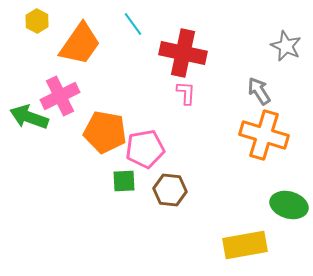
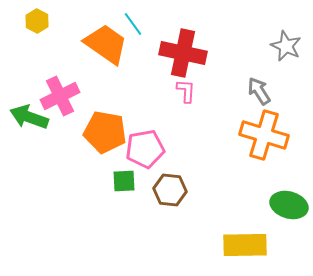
orange trapezoid: moved 26 px right; rotated 90 degrees counterclockwise
pink L-shape: moved 2 px up
yellow rectangle: rotated 9 degrees clockwise
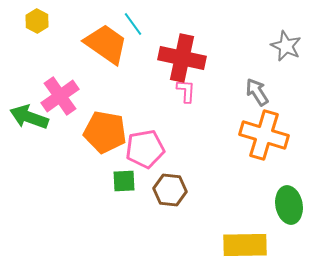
red cross: moved 1 px left, 5 px down
gray arrow: moved 2 px left, 1 px down
pink cross: rotated 9 degrees counterclockwise
green ellipse: rotated 63 degrees clockwise
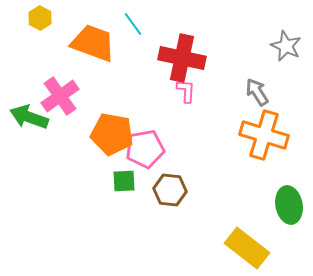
yellow hexagon: moved 3 px right, 3 px up
orange trapezoid: moved 13 px left, 1 px up; rotated 15 degrees counterclockwise
orange pentagon: moved 7 px right, 2 px down
yellow rectangle: moved 2 px right, 3 px down; rotated 39 degrees clockwise
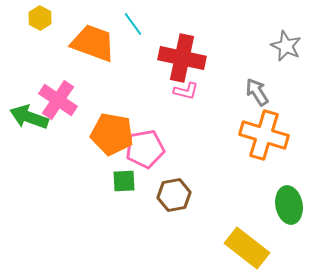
pink L-shape: rotated 100 degrees clockwise
pink cross: moved 2 px left, 4 px down; rotated 21 degrees counterclockwise
brown hexagon: moved 4 px right, 5 px down; rotated 16 degrees counterclockwise
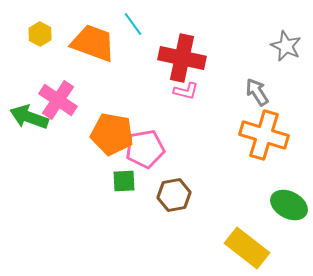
yellow hexagon: moved 16 px down
green ellipse: rotated 51 degrees counterclockwise
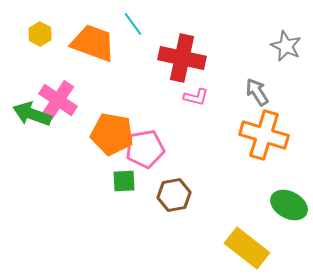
pink L-shape: moved 10 px right, 6 px down
green arrow: moved 3 px right, 3 px up
